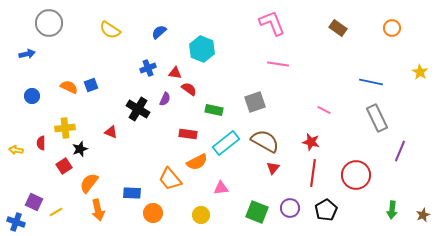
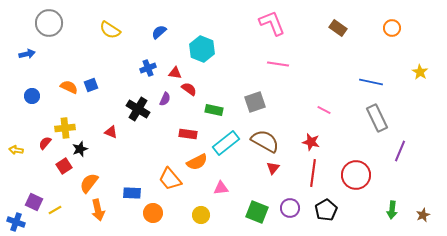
red semicircle at (41, 143): moved 4 px right; rotated 40 degrees clockwise
yellow line at (56, 212): moved 1 px left, 2 px up
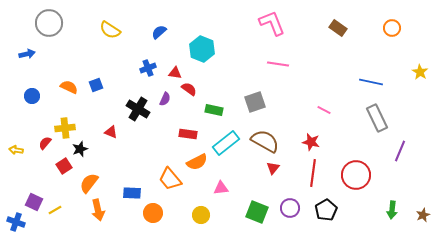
blue square at (91, 85): moved 5 px right
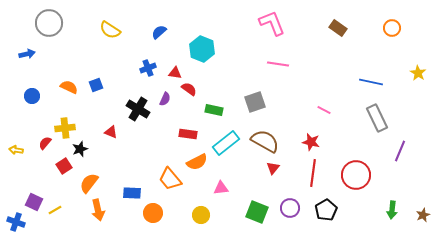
yellow star at (420, 72): moved 2 px left, 1 px down
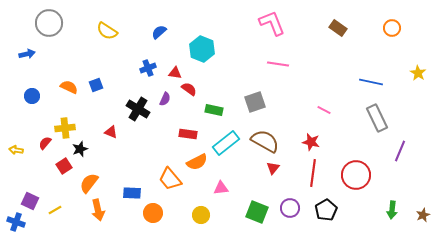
yellow semicircle at (110, 30): moved 3 px left, 1 px down
purple square at (34, 202): moved 4 px left, 1 px up
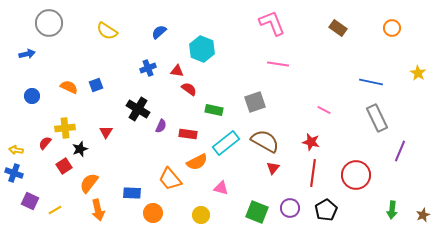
red triangle at (175, 73): moved 2 px right, 2 px up
purple semicircle at (165, 99): moved 4 px left, 27 px down
red triangle at (111, 132): moved 5 px left; rotated 40 degrees clockwise
pink triangle at (221, 188): rotated 21 degrees clockwise
blue cross at (16, 222): moved 2 px left, 49 px up
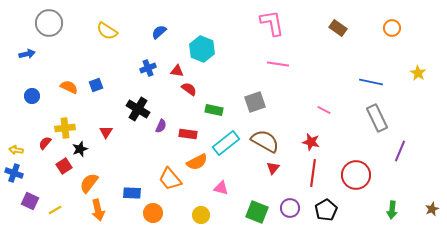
pink L-shape at (272, 23): rotated 12 degrees clockwise
brown star at (423, 215): moved 9 px right, 6 px up
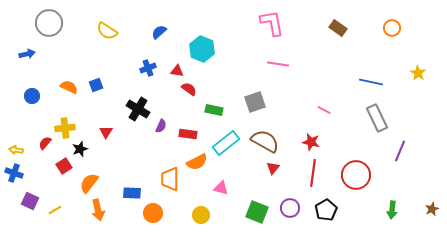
orange trapezoid at (170, 179): rotated 40 degrees clockwise
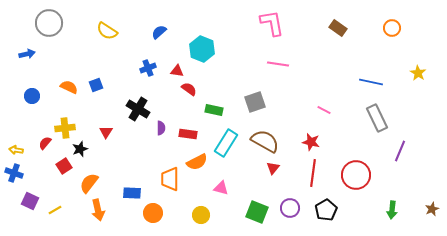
purple semicircle at (161, 126): moved 2 px down; rotated 24 degrees counterclockwise
cyan rectangle at (226, 143): rotated 20 degrees counterclockwise
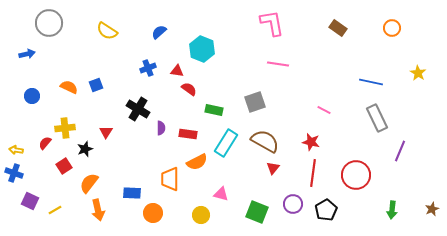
black star at (80, 149): moved 5 px right
pink triangle at (221, 188): moved 6 px down
purple circle at (290, 208): moved 3 px right, 4 px up
